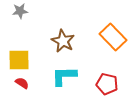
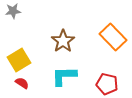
gray star: moved 7 px left
brown star: rotated 10 degrees clockwise
yellow square: rotated 30 degrees counterclockwise
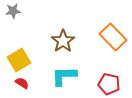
red pentagon: moved 2 px right
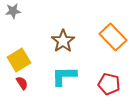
red semicircle: rotated 24 degrees clockwise
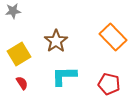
brown star: moved 7 px left
yellow square: moved 6 px up
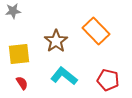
orange rectangle: moved 17 px left, 6 px up
yellow square: rotated 25 degrees clockwise
cyan L-shape: rotated 40 degrees clockwise
red pentagon: moved 1 px left, 4 px up
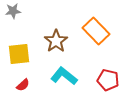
red semicircle: moved 1 px right, 2 px down; rotated 80 degrees clockwise
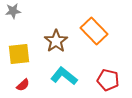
orange rectangle: moved 2 px left
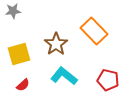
brown star: moved 3 px down
yellow square: rotated 10 degrees counterclockwise
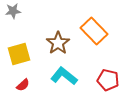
brown star: moved 2 px right, 1 px up
